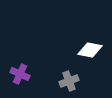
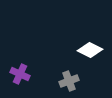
white diamond: rotated 15 degrees clockwise
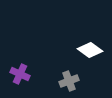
white diamond: rotated 10 degrees clockwise
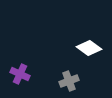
white diamond: moved 1 px left, 2 px up
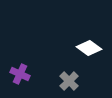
gray cross: rotated 24 degrees counterclockwise
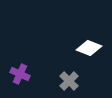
white diamond: rotated 15 degrees counterclockwise
